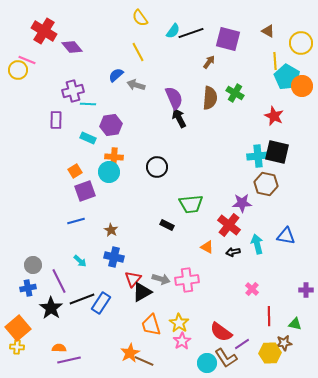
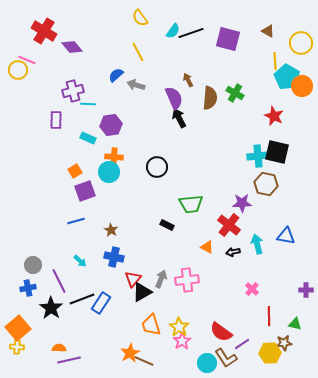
brown arrow at (209, 62): moved 21 px left, 18 px down; rotated 64 degrees counterclockwise
gray arrow at (161, 279): rotated 84 degrees counterclockwise
yellow star at (179, 323): moved 4 px down
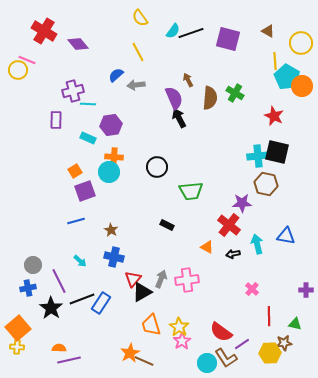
purple diamond at (72, 47): moved 6 px right, 3 px up
gray arrow at (136, 85): rotated 24 degrees counterclockwise
green trapezoid at (191, 204): moved 13 px up
black arrow at (233, 252): moved 2 px down
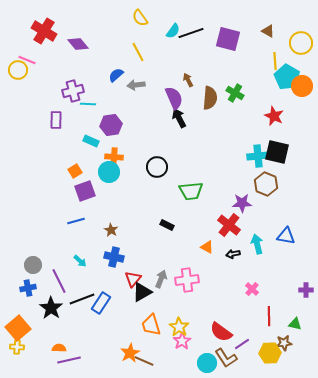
cyan rectangle at (88, 138): moved 3 px right, 3 px down
brown hexagon at (266, 184): rotated 10 degrees clockwise
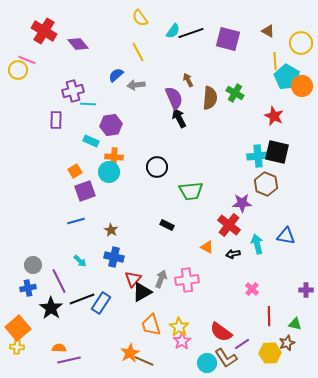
brown star at (284, 343): moved 3 px right; rotated 14 degrees counterclockwise
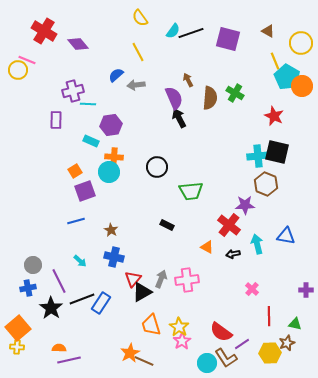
yellow line at (275, 61): rotated 18 degrees counterclockwise
purple star at (242, 203): moved 3 px right, 2 px down
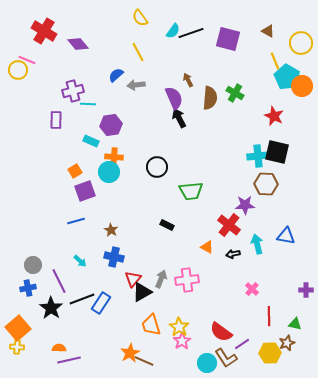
brown hexagon at (266, 184): rotated 20 degrees counterclockwise
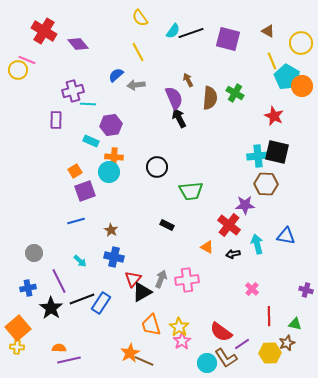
yellow line at (275, 61): moved 3 px left
gray circle at (33, 265): moved 1 px right, 12 px up
purple cross at (306, 290): rotated 16 degrees clockwise
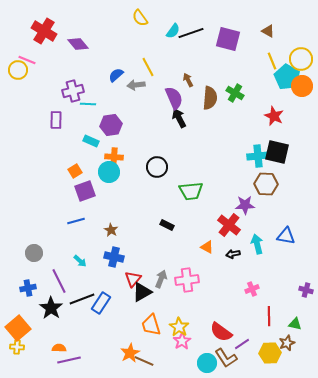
yellow circle at (301, 43): moved 16 px down
yellow line at (138, 52): moved 10 px right, 15 px down
pink cross at (252, 289): rotated 24 degrees clockwise
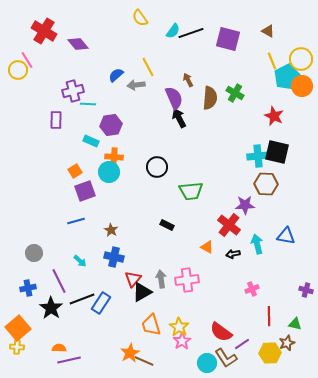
pink line at (27, 60): rotated 36 degrees clockwise
cyan pentagon at (287, 77): rotated 15 degrees clockwise
gray arrow at (161, 279): rotated 30 degrees counterclockwise
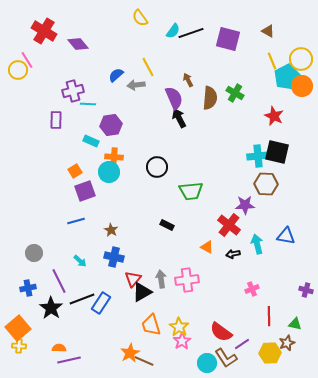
yellow cross at (17, 347): moved 2 px right, 1 px up
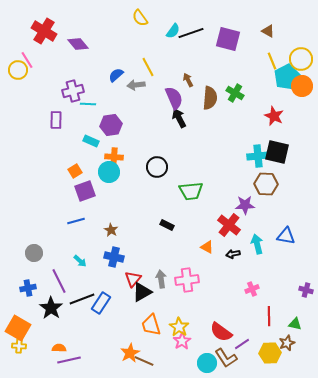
orange square at (18, 328): rotated 20 degrees counterclockwise
